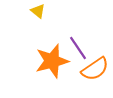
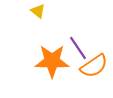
orange star: rotated 16 degrees clockwise
orange semicircle: moved 1 px left, 3 px up
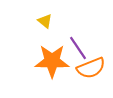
yellow triangle: moved 7 px right, 10 px down
orange semicircle: moved 3 px left, 2 px down; rotated 12 degrees clockwise
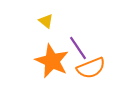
yellow triangle: moved 1 px right
orange star: rotated 24 degrees clockwise
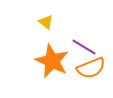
yellow triangle: moved 1 px down
purple line: moved 6 px right, 1 px up; rotated 25 degrees counterclockwise
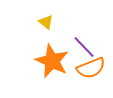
purple line: rotated 15 degrees clockwise
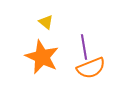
purple line: rotated 35 degrees clockwise
orange star: moved 10 px left, 4 px up
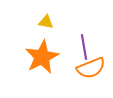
yellow triangle: rotated 28 degrees counterclockwise
orange star: rotated 20 degrees clockwise
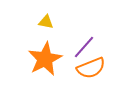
purple line: rotated 50 degrees clockwise
orange star: moved 3 px right, 2 px down
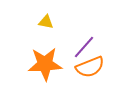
orange star: moved 5 px down; rotated 24 degrees clockwise
orange semicircle: moved 1 px left, 1 px up
